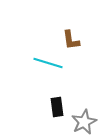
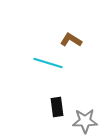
brown L-shape: rotated 130 degrees clockwise
gray star: moved 1 px right, 1 px up; rotated 25 degrees clockwise
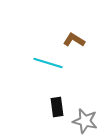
brown L-shape: moved 3 px right
gray star: rotated 15 degrees clockwise
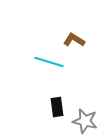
cyan line: moved 1 px right, 1 px up
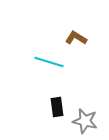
brown L-shape: moved 2 px right, 2 px up
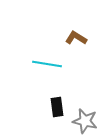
cyan line: moved 2 px left, 2 px down; rotated 8 degrees counterclockwise
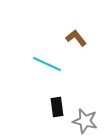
brown L-shape: rotated 20 degrees clockwise
cyan line: rotated 16 degrees clockwise
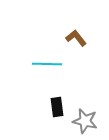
cyan line: rotated 24 degrees counterclockwise
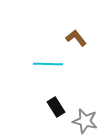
cyan line: moved 1 px right
black rectangle: moved 1 px left; rotated 24 degrees counterclockwise
